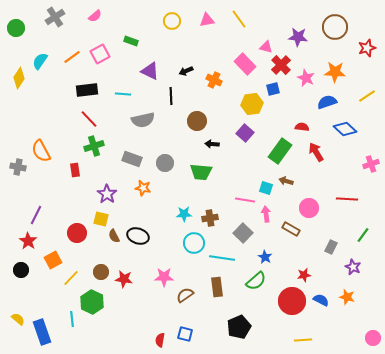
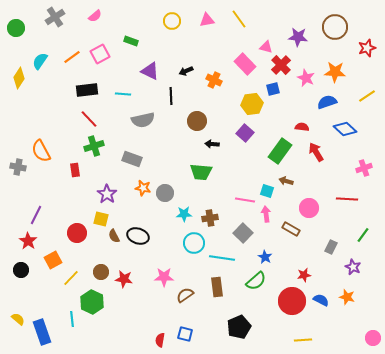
gray circle at (165, 163): moved 30 px down
pink cross at (371, 164): moved 7 px left, 4 px down
cyan square at (266, 188): moved 1 px right, 3 px down
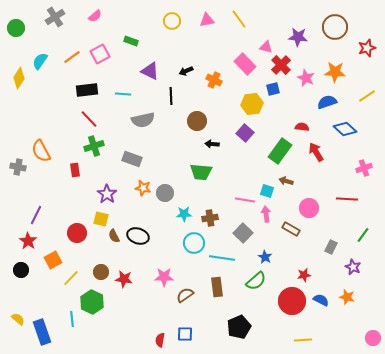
blue square at (185, 334): rotated 14 degrees counterclockwise
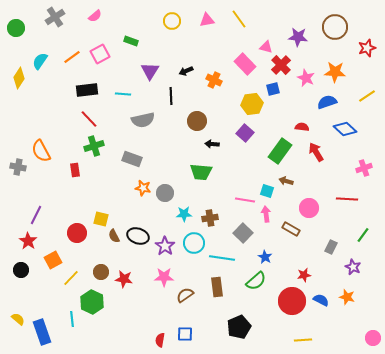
purple triangle at (150, 71): rotated 36 degrees clockwise
purple star at (107, 194): moved 58 px right, 52 px down
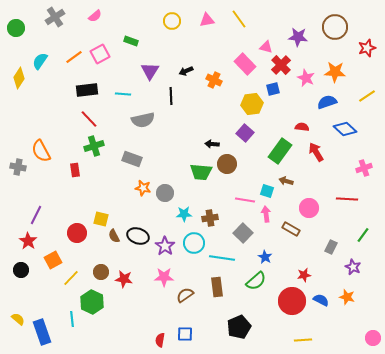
orange line at (72, 57): moved 2 px right
brown circle at (197, 121): moved 30 px right, 43 px down
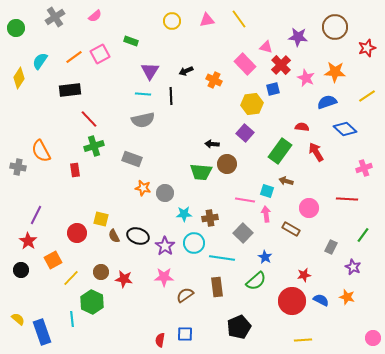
black rectangle at (87, 90): moved 17 px left
cyan line at (123, 94): moved 20 px right
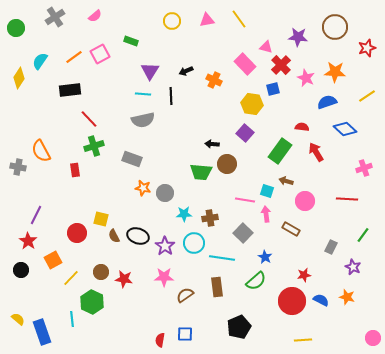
yellow hexagon at (252, 104): rotated 15 degrees clockwise
pink circle at (309, 208): moved 4 px left, 7 px up
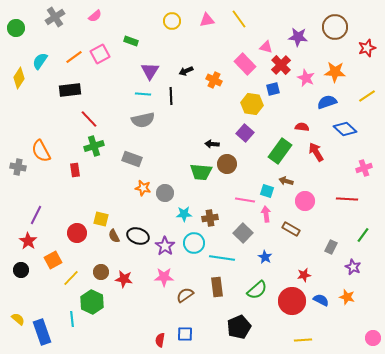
green semicircle at (256, 281): moved 1 px right, 9 px down
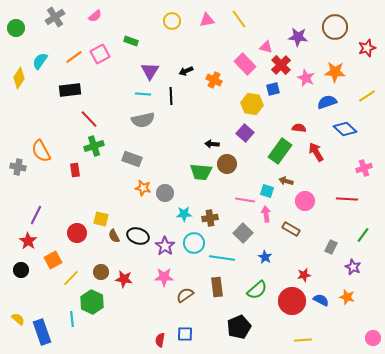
red semicircle at (302, 127): moved 3 px left, 1 px down
